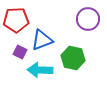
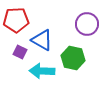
purple circle: moved 1 px left, 5 px down
blue triangle: rotated 50 degrees clockwise
cyan arrow: moved 2 px right, 1 px down
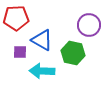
red pentagon: moved 2 px up
purple circle: moved 2 px right, 1 px down
purple square: rotated 24 degrees counterclockwise
green hexagon: moved 5 px up
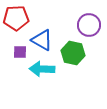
cyan arrow: moved 2 px up
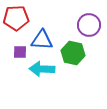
blue triangle: rotated 25 degrees counterclockwise
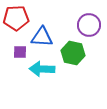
blue triangle: moved 3 px up
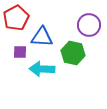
red pentagon: rotated 25 degrees counterclockwise
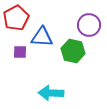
green hexagon: moved 2 px up
cyan arrow: moved 9 px right, 24 px down
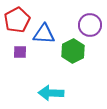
red pentagon: moved 1 px right, 2 px down
purple circle: moved 1 px right
blue triangle: moved 2 px right, 3 px up
green hexagon: rotated 20 degrees clockwise
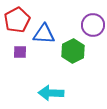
purple circle: moved 3 px right
